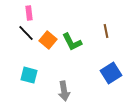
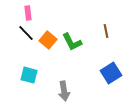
pink rectangle: moved 1 px left
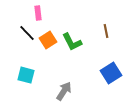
pink rectangle: moved 10 px right
black line: moved 1 px right
orange square: rotated 18 degrees clockwise
cyan square: moved 3 px left
gray arrow: rotated 138 degrees counterclockwise
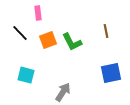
black line: moved 7 px left
orange square: rotated 12 degrees clockwise
blue square: rotated 20 degrees clockwise
gray arrow: moved 1 px left, 1 px down
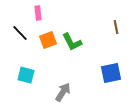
brown line: moved 10 px right, 4 px up
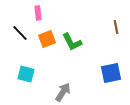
orange square: moved 1 px left, 1 px up
cyan square: moved 1 px up
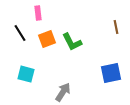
black line: rotated 12 degrees clockwise
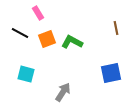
pink rectangle: rotated 24 degrees counterclockwise
brown line: moved 1 px down
black line: rotated 30 degrees counterclockwise
green L-shape: rotated 145 degrees clockwise
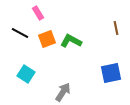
green L-shape: moved 1 px left, 1 px up
cyan square: rotated 18 degrees clockwise
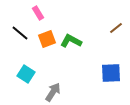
brown line: rotated 64 degrees clockwise
black line: rotated 12 degrees clockwise
blue square: rotated 10 degrees clockwise
gray arrow: moved 10 px left
